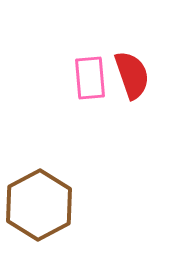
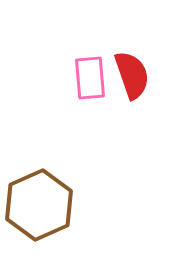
brown hexagon: rotated 4 degrees clockwise
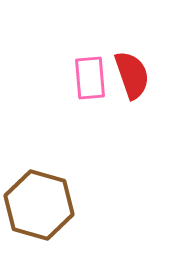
brown hexagon: rotated 20 degrees counterclockwise
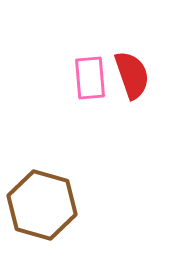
brown hexagon: moved 3 px right
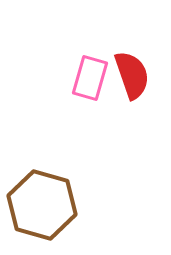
pink rectangle: rotated 21 degrees clockwise
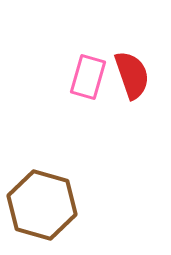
pink rectangle: moved 2 px left, 1 px up
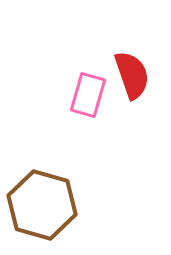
pink rectangle: moved 18 px down
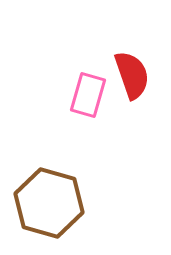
brown hexagon: moved 7 px right, 2 px up
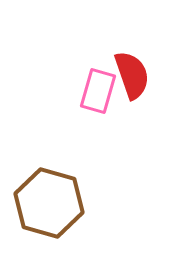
pink rectangle: moved 10 px right, 4 px up
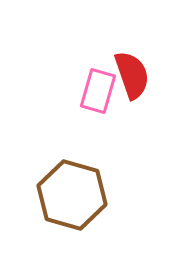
brown hexagon: moved 23 px right, 8 px up
